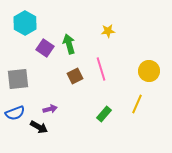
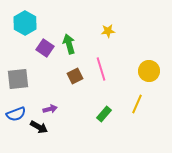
blue semicircle: moved 1 px right, 1 px down
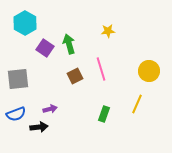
green rectangle: rotated 21 degrees counterclockwise
black arrow: rotated 36 degrees counterclockwise
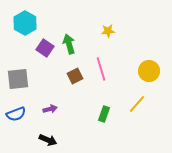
yellow line: rotated 18 degrees clockwise
black arrow: moved 9 px right, 13 px down; rotated 30 degrees clockwise
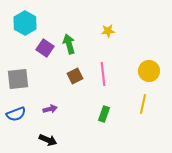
pink line: moved 2 px right, 5 px down; rotated 10 degrees clockwise
yellow line: moved 6 px right; rotated 30 degrees counterclockwise
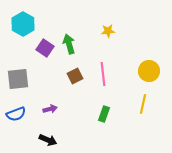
cyan hexagon: moved 2 px left, 1 px down
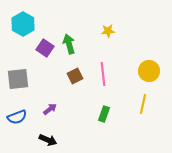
purple arrow: rotated 24 degrees counterclockwise
blue semicircle: moved 1 px right, 3 px down
